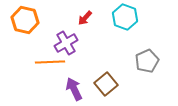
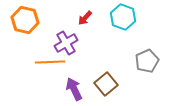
cyan hexagon: moved 2 px left
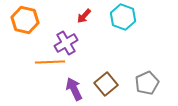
red arrow: moved 1 px left, 2 px up
gray pentagon: moved 22 px down
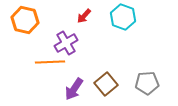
gray pentagon: rotated 20 degrees clockwise
purple arrow: rotated 120 degrees counterclockwise
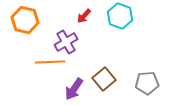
cyan hexagon: moved 3 px left, 1 px up
purple cross: moved 1 px up
brown square: moved 2 px left, 5 px up
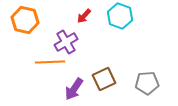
brown square: rotated 15 degrees clockwise
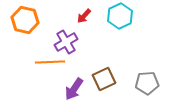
cyan hexagon: rotated 15 degrees clockwise
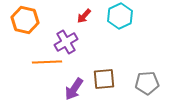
orange line: moved 3 px left
brown square: rotated 20 degrees clockwise
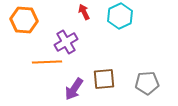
red arrow: moved 4 px up; rotated 112 degrees clockwise
orange hexagon: moved 1 px left; rotated 8 degrees counterclockwise
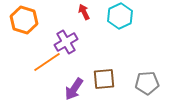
orange hexagon: rotated 12 degrees clockwise
orange line: rotated 32 degrees counterclockwise
